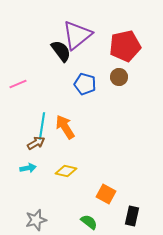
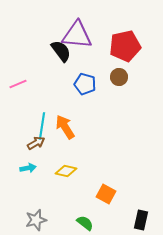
purple triangle: rotated 44 degrees clockwise
black rectangle: moved 9 px right, 4 px down
green semicircle: moved 4 px left, 1 px down
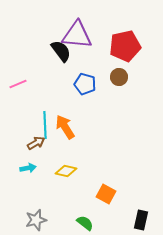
cyan line: moved 3 px right, 1 px up; rotated 12 degrees counterclockwise
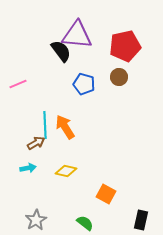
blue pentagon: moved 1 px left
gray star: rotated 15 degrees counterclockwise
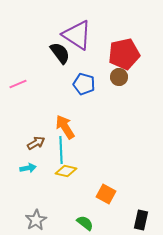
purple triangle: rotated 28 degrees clockwise
red pentagon: moved 1 px left, 8 px down
black semicircle: moved 1 px left, 2 px down
cyan line: moved 16 px right, 25 px down
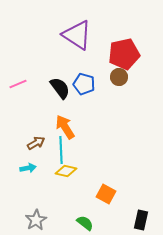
black semicircle: moved 35 px down
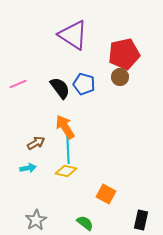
purple triangle: moved 4 px left
brown circle: moved 1 px right
cyan line: moved 7 px right
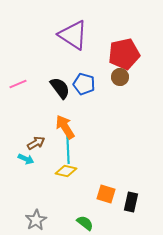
cyan arrow: moved 2 px left, 9 px up; rotated 35 degrees clockwise
orange square: rotated 12 degrees counterclockwise
black rectangle: moved 10 px left, 18 px up
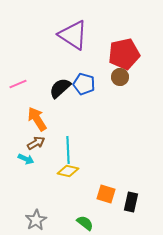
black semicircle: rotated 95 degrees counterclockwise
orange arrow: moved 28 px left, 8 px up
yellow diamond: moved 2 px right
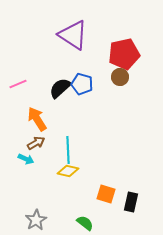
blue pentagon: moved 2 px left
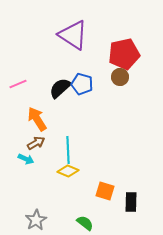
yellow diamond: rotated 10 degrees clockwise
orange square: moved 1 px left, 3 px up
black rectangle: rotated 12 degrees counterclockwise
